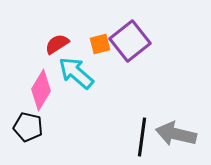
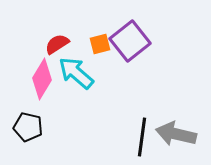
pink diamond: moved 1 px right, 11 px up
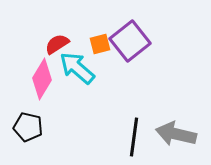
cyan arrow: moved 1 px right, 5 px up
black line: moved 8 px left
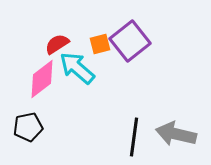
pink diamond: rotated 21 degrees clockwise
black pentagon: rotated 24 degrees counterclockwise
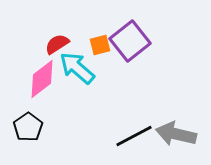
orange square: moved 1 px down
black pentagon: rotated 24 degrees counterclockwise
black line: moved 1 px up; rotated 54 degrees clockwise
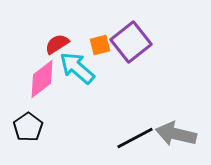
purple square: moved 1 px right, 1 px down
black line: moved 1 px right, 2 px down
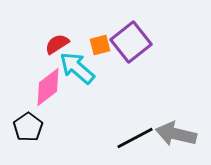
pink diamond: moved 6 px right, 8 px down
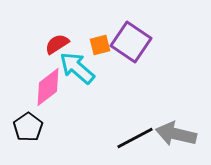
purple square: rotated 18 degrees counterclockwise
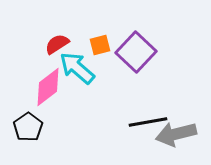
purple square: moved 5 px right, 10 px down; rotated 9 degrees clockwise
gray arrow: rotated 27 degrees counterclockwise
black line: moved 13 px right, 16 px up; rotated 18 degrees clockwise
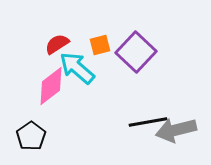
pink diamond: moved 3 px right, 1 px up
black pentagon: moved 3 px right, 9 px down
gray arrow: moved 4 px up
